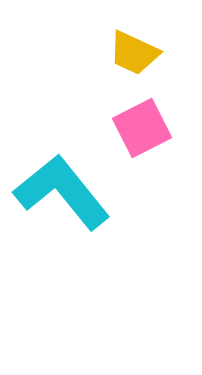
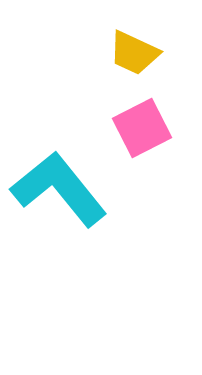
cyan L-shape: moved 3 px left, 3 px up
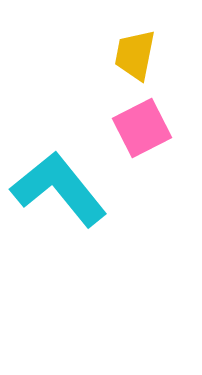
yellow trapezoid: moved 1 px right, 2 px down; rotated 76 degrees clockwise
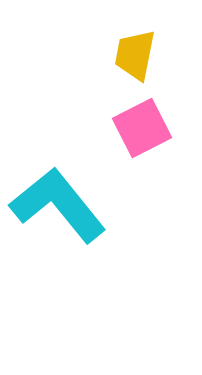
cyan L-shape: moved 1 px left, 16 px down
